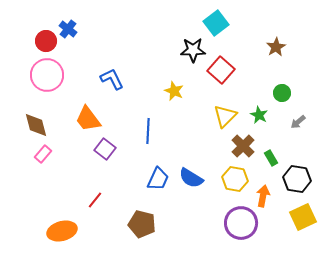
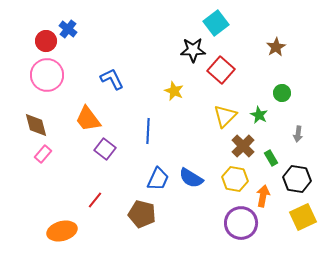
gray arrow: moved 12 px down; rotated 42 degrees counterclockwise
brown pentagon: moved 10 px up
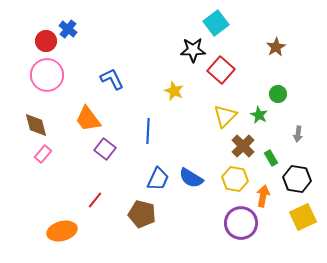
green circle: moved 4 px left, 1 px down
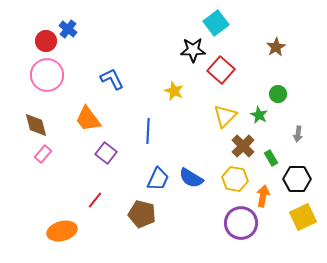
purple square: moved 1 px right, 4 px down
black hexagon: rotated 8 degrees counterclockwise
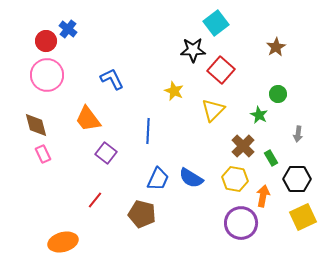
yellow triangle: moved 12 px left, 6 px up
pink rectangle: rotated 66 degrees counterclockwise
orange ellipse: moved 1 px right, 11 px down
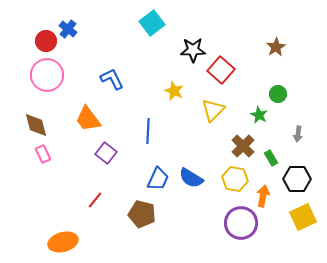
cyan square: moved 64 px left
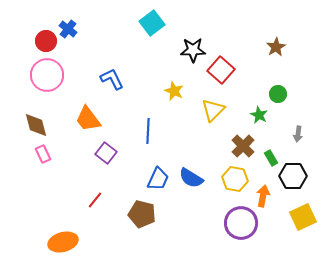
black hexagon: moved 4 px left, 3 px up
